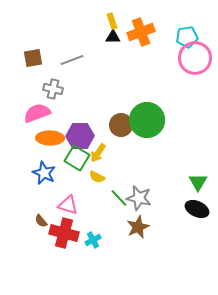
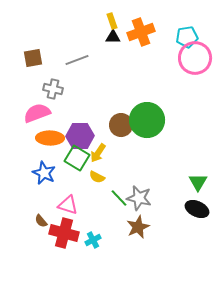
gray line: moved 5 px right
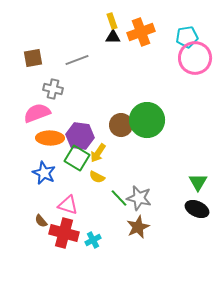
purple hexagon: rotated 8 degrees clockwise
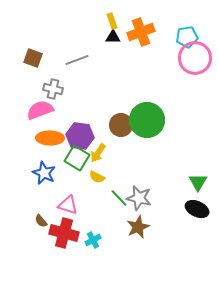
brown square: rotated 30 degrees clockwise
pink semicircle: moved 3 px right, 3 px up
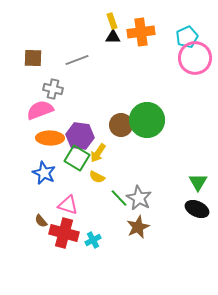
orange cross: rotated 12 degrees clockwise
cyan pentagon: rotated 15 degrees counterclockwise
brown square: rotated 18 degrees counterclockwise
gray star: rotated 15 degrees clockwise
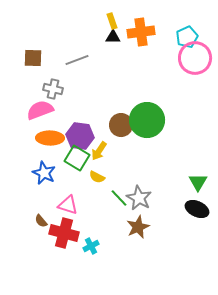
yellow arrow: moved 1 px right, 2 px up
cyan cross: moved 2 px left, 6 px down
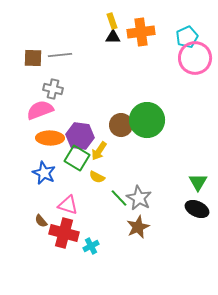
gray line: moved 17 px left, 5 px up; rotated 15 degrees clockwise
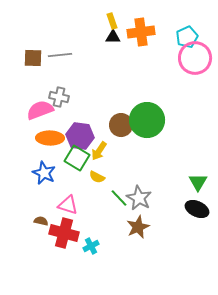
gray cross: moved 6 px right, 8 px down
brown semicircle: rotated 144 degrees clockwise
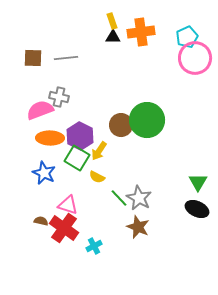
gray line: moved 6 px right, 3 px down
purple hexagon: rotated 20 degrees clockwise
brown star: rotated 25 degrees counterclockwise
red cross: moved 5 px up; rotated 20 degrees clockwise
cyan cross: moved 3 px right
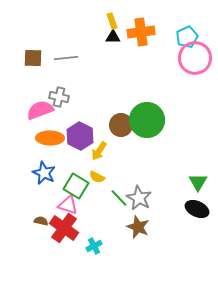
green square: moved 1 px left, 28 px down
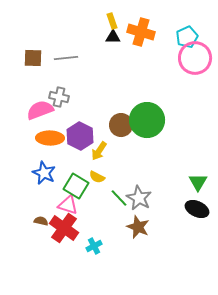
orange cross: rotated 24 degrees clockwise
